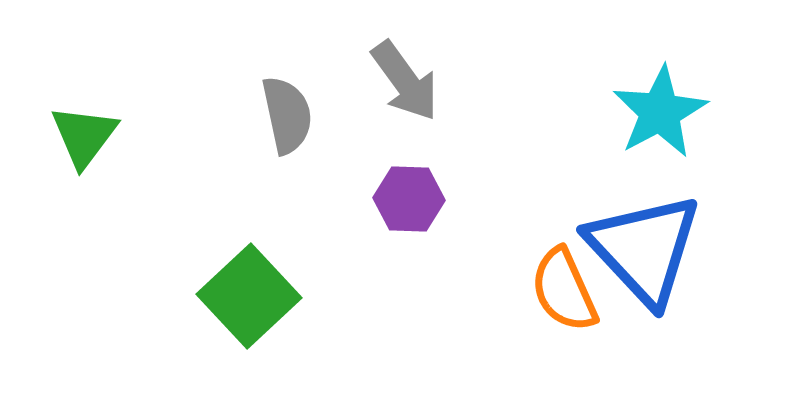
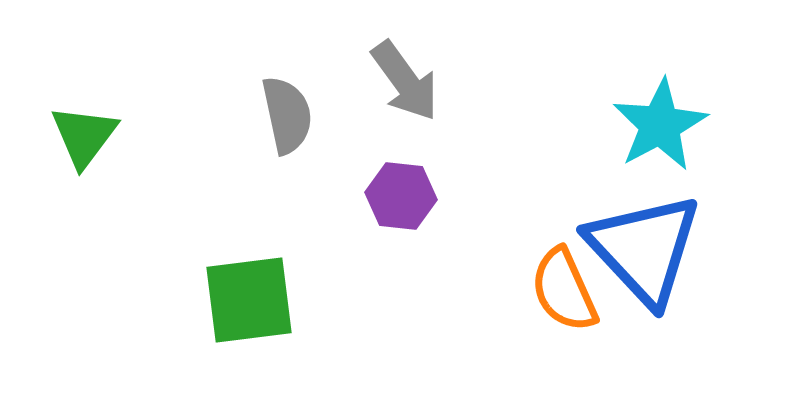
cyan star: moved 13 px down
purple hexagon: moved 8 px left, 3 px up; rotated 4 degrees clockwise
green square: moved 4 px down; rotated 36 degrees clockwise
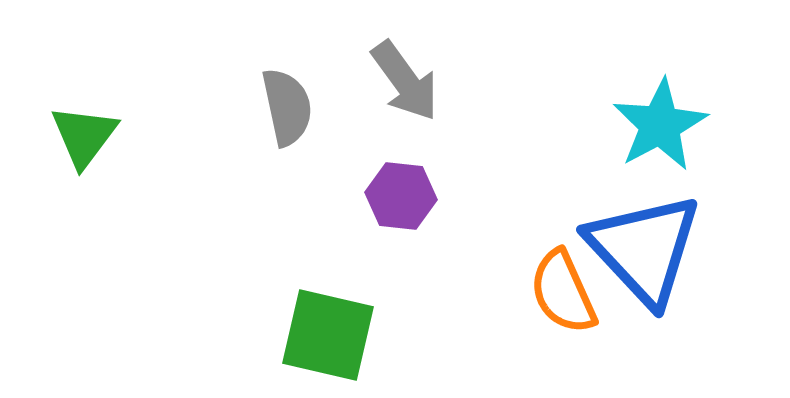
gray semicircle: moved 8 px up
orange semicircle: moved 1 px left, 2 px down
green square: moved 79 px right, 35 px down; rotated 20 degrees clockwise
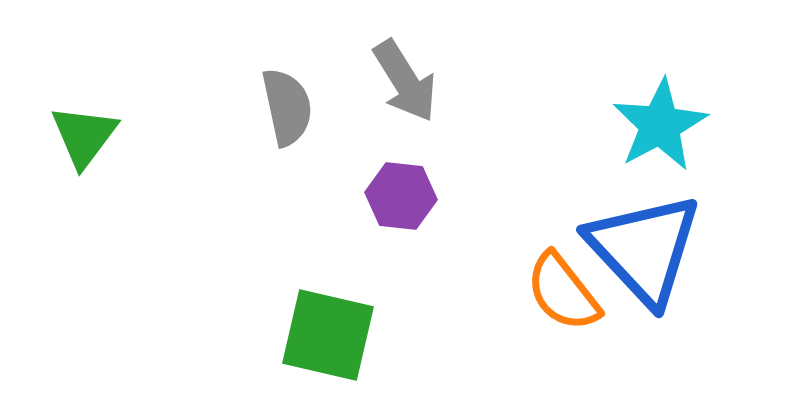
gray arrow: rotated 4 degrees clockwise
orange semicircle: rotated 14 degrees counterclockwise
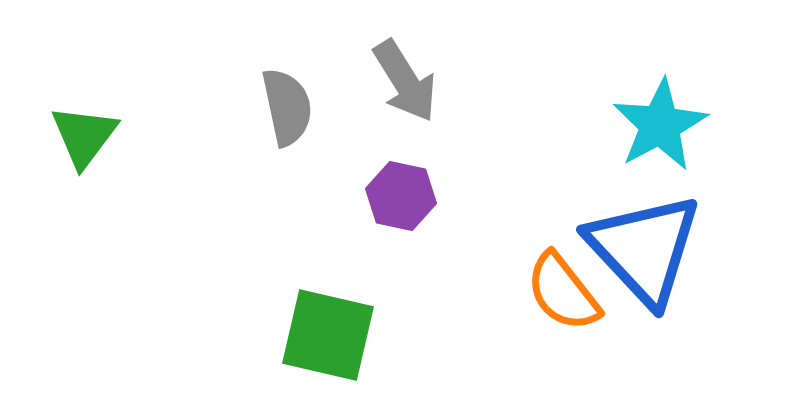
purple hexagon: rotated 6 degrees clockwise
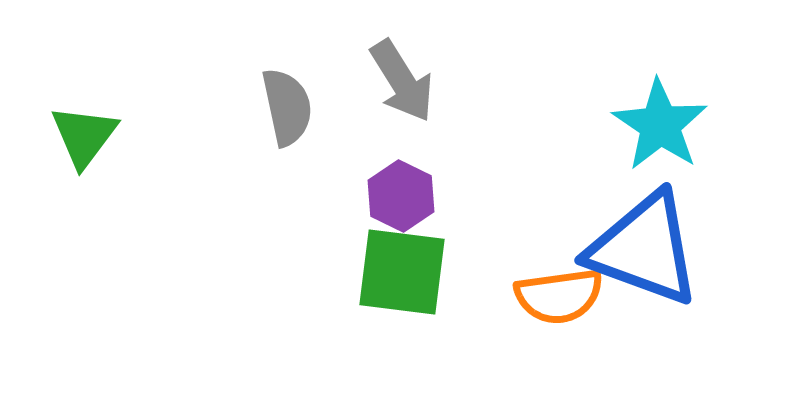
gray arrow: moved 3 px left
cyan star: rotated 10 degrees counterclockwise
purple hexagon: rotated 14 degrees clockwise
blue triangle: rotated 27 degrees counterclockwise
orange semicircle: moved 4 px left, 4 px down; rotated 60 degrees counterclockwise
green square: moved 74 px right, 63 px up; rotated 6 degrees counterclockwise
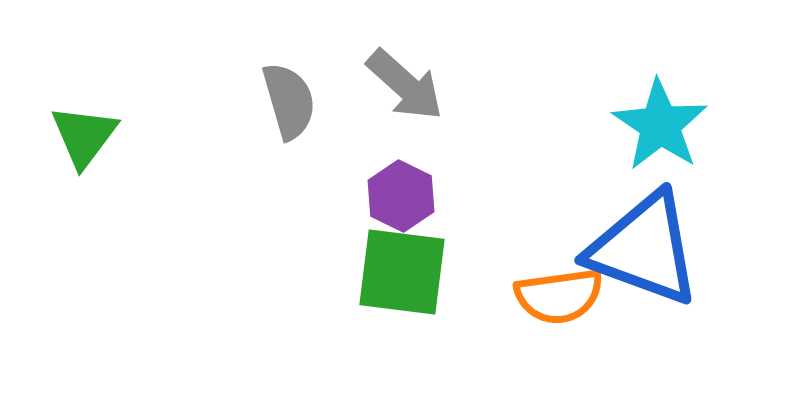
gray arrow: moved 3 px right, 4 px down; rotated 16 degrees counterclockwise
gray semicircle: moved 2 px right, 6 px up; rotated 4 degrees counterclockwise
